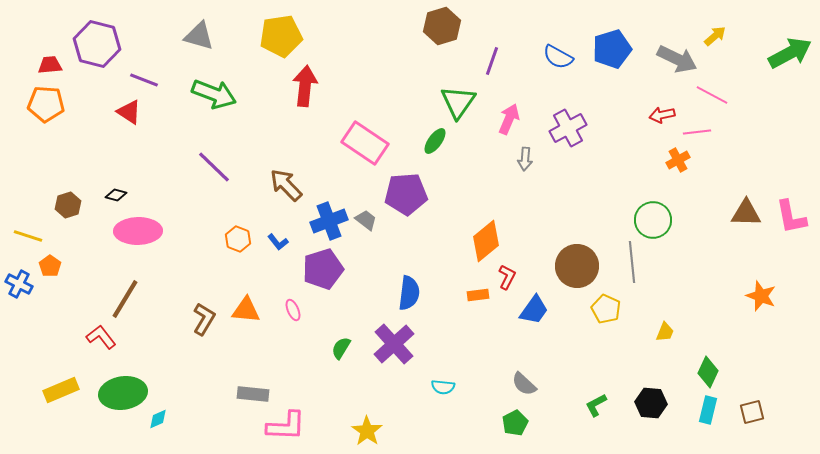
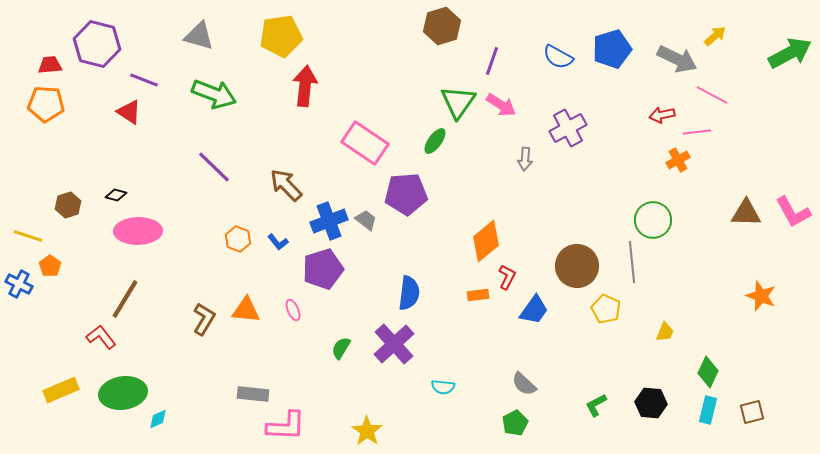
pink arrow at (509, 119): moved 8 px left, 14 px up; rotated 100 degrees clockwise
pink L-shape at (791, 217): moved 2 px right, 5 px up; rotated 18 degrees counterclockwise
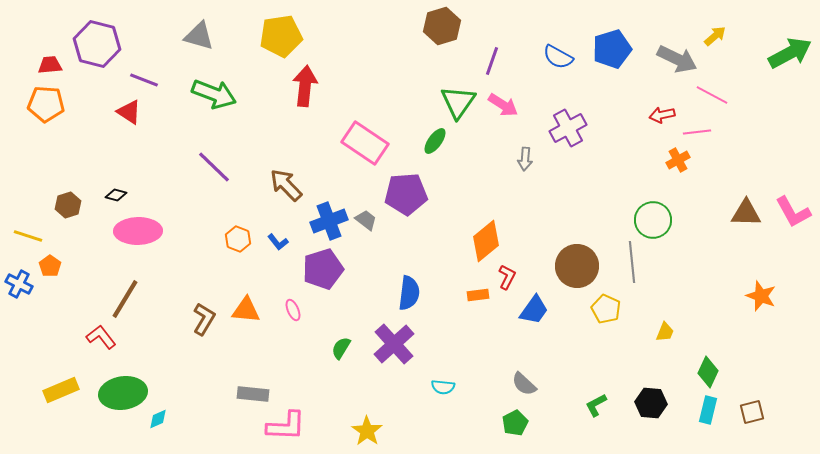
pink arrow at (501, 105): moved 2 px right
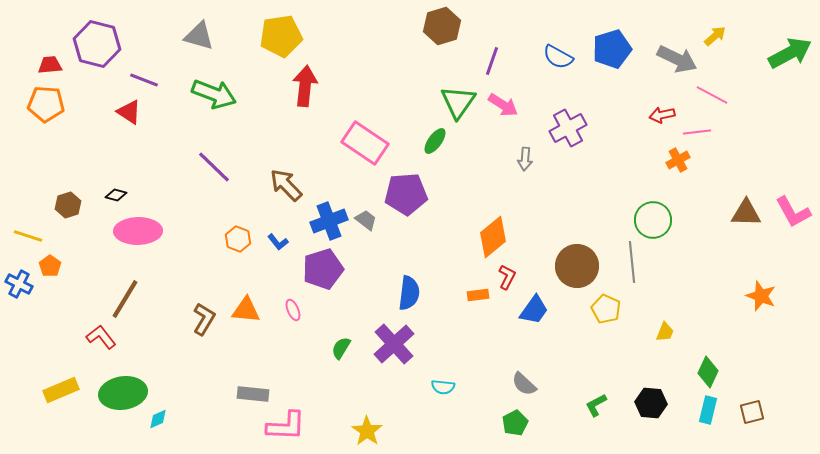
orange diamond at (486, 241): moved 7 px right, 4 px up
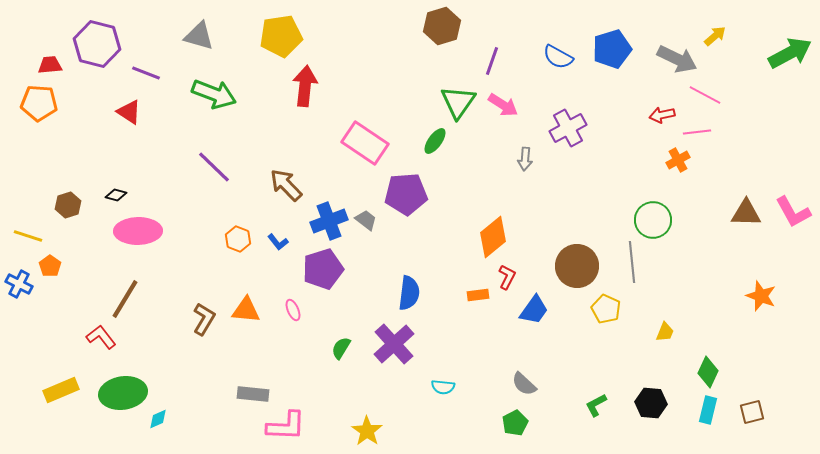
purple line at (144, 80): moved 2 px right, 7 px up
pink line at (712, 95): moved 7 px left
orange pentagon at (46, 104): moved 7 px left, 1 px up
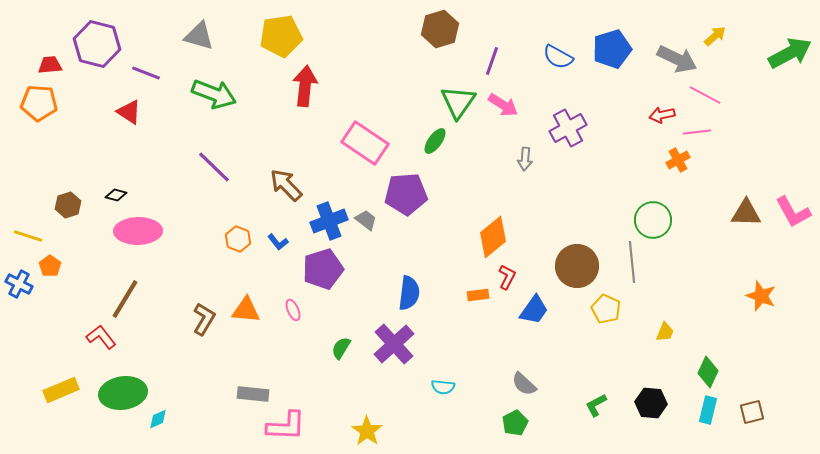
brown hexagon at (442, 26): moved 2 px left, 3 px down
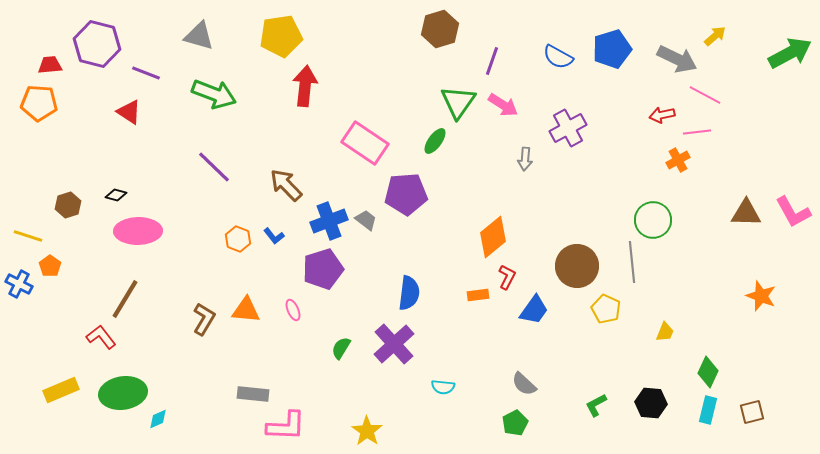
blue L-shape at (278, 242): moved 4 px left, 6 px up
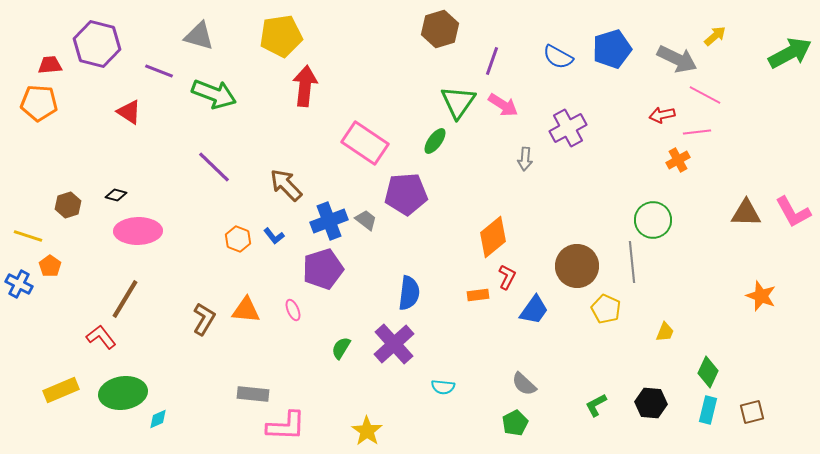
purple line at (146, 73): moved 13 px right, 2 px up
